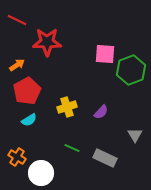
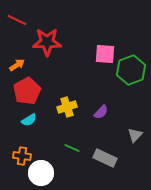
gray triangle: rotated 14 degrees clockwise
orange cross: moved 5 px right, 1 px up; rotated 24 degrees counterclockwise
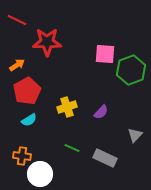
white circle: moved 1 px left, 1 px down
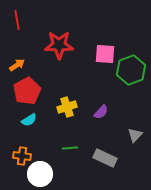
red line: rotated 54 degrees clockwise
red star: moved 12 px right, 3 px down
green line: moved 2 px left; rotated 28 degrees counterclockwise
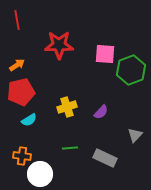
red pentagon: moved 6 px left, 1 px down; rotated 16 degrees clockwise
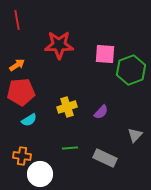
red pentagon: rotated 8 degrees clockwise
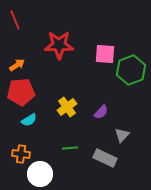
red line: moved 2 px left; rotated 12 degrees counterclockwise
yellow cross: rotated 18 degrees counterclockwise
gray triangle: moved 13 px left
orange cross: moved 1 px left, 2 px up
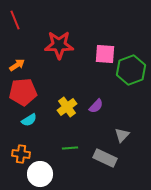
red pentagon: moved 2 px right
purple semicircle: moved 5 px left, 6 px up
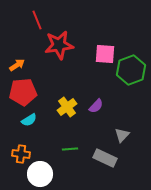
red line: moved 22 px right
red star: rotated 8 degrees counterclockwise
green line: moved 1 px down
